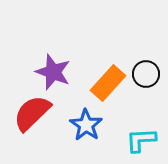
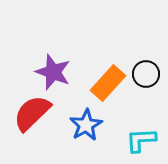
blue star: rotated 8 degrees clockwise
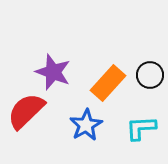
black circle: moved 4 px right, 1 px down
red semicircle: moved 6 px left, 2 px up
cyan L-shape: moved 12 px up
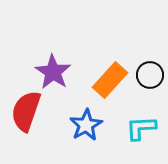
purple star: rotated 12 degrees clockwise
orange rectangle: moved 2 px right, 3 px up
red semicircle: rotated 27 degrees counterclockwise
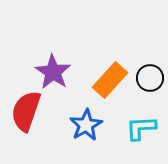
black circle: moved 3 px down
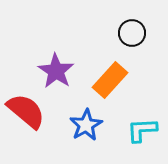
purple star: moved 3 px right, 1 px up
black circle: moved 18 px left, 45 px up
red semicircle: rotated 111 degrees clockwise
cyan L-shape: moved 1 px right, 2 px down
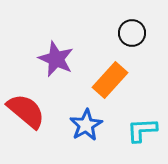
purple star: moved 12 px up; rotated 9 degrees counterclockwise
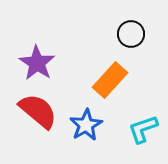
black circle: moved 1 px left, 1 px down
purple star: moved 19 px left, 4 px down; rotated 9 degrees clockwise
red semicircle: moved 12 px right
cyan L-shape: moved 1 px right, 1 px up; rotated 16 degrees counterclockwise
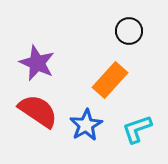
black circle: moved 2 px left, 3 px up
purple star: rotated 9 degrees counterclockwise
red semicircle: rotated 6 degrees counterclockwise
cyan L-shape: moved 6 px left
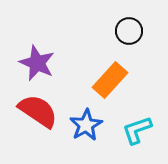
cyan L-shape: moved 1 px down
